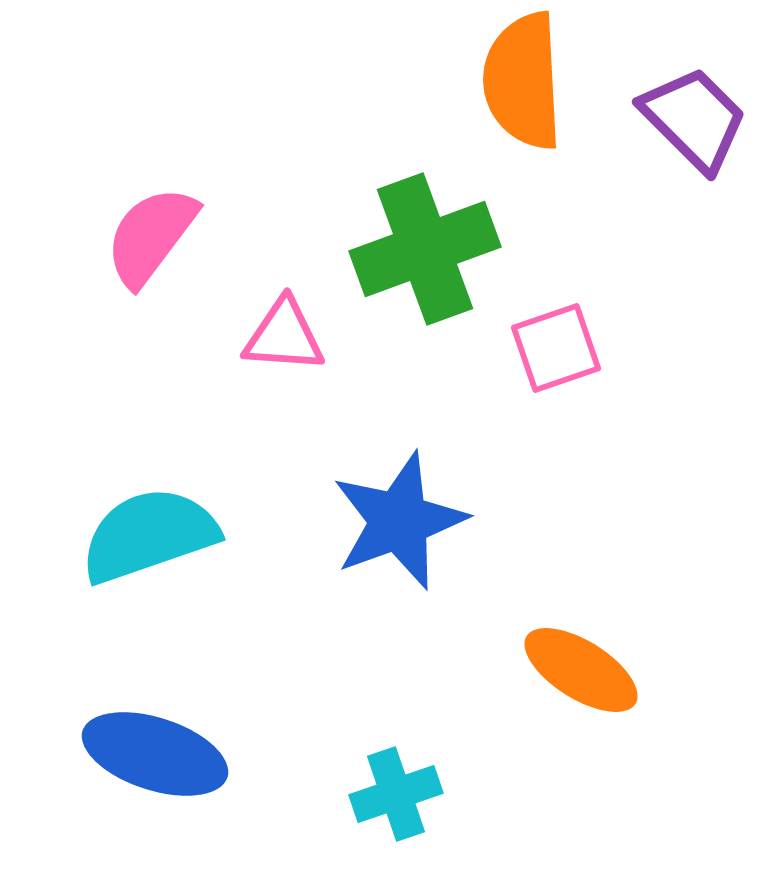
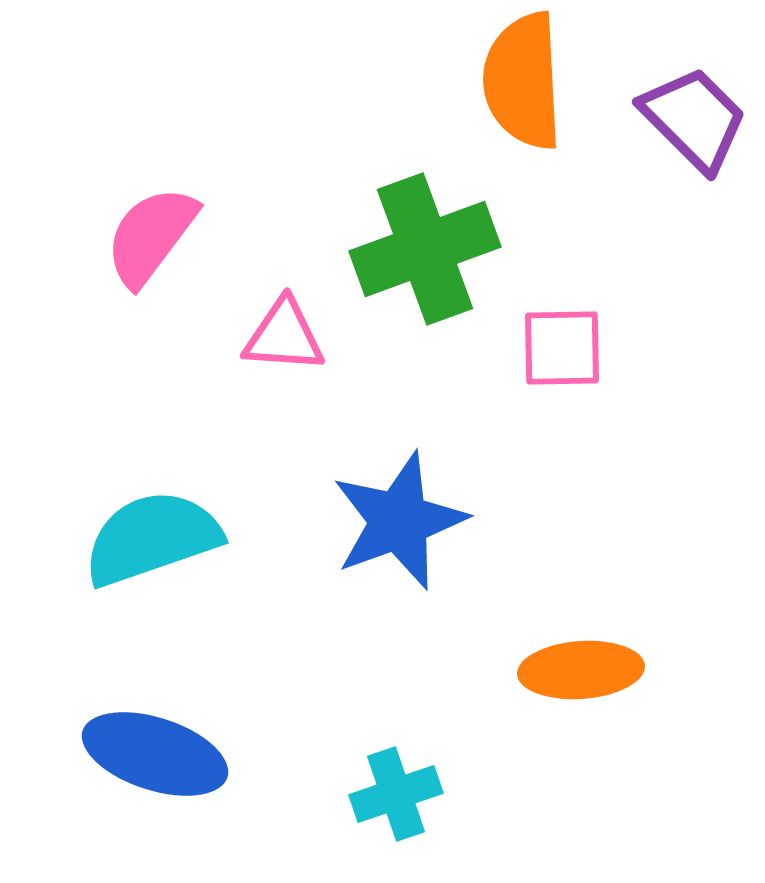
pink square: moved 6 px right; rotated 18 degrees clockwise
cyan semicircle: moved 3 px right, 3 px down
orange ellipse: rotated 36 degrees counterclockwise
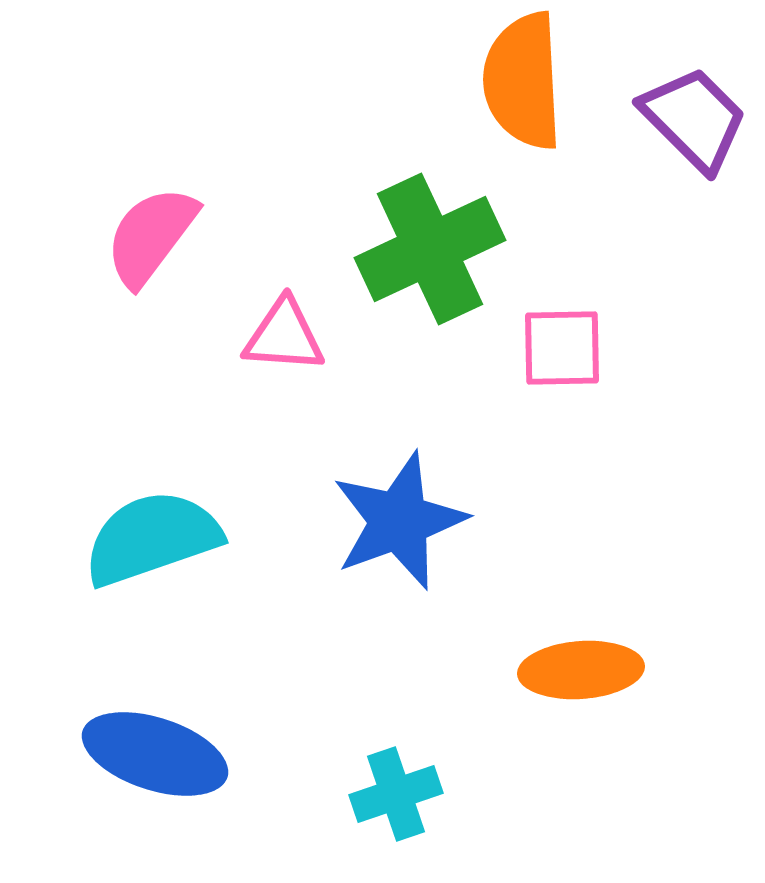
green cross: moved 5 px right; rotated 5 degrees counterclockwise
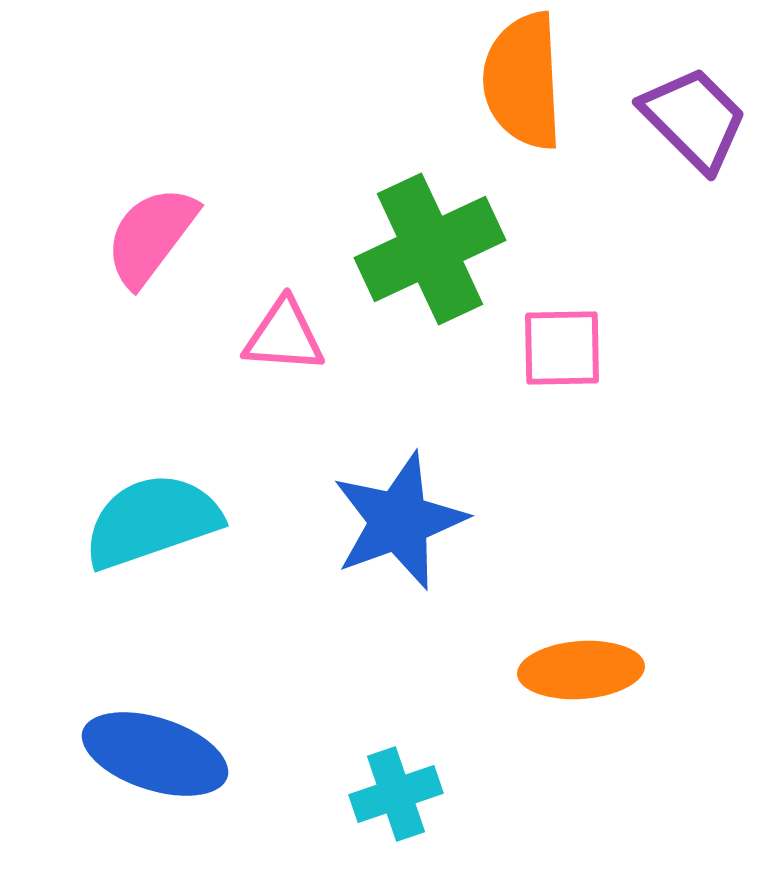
cyan semicircle: moved 17 px up
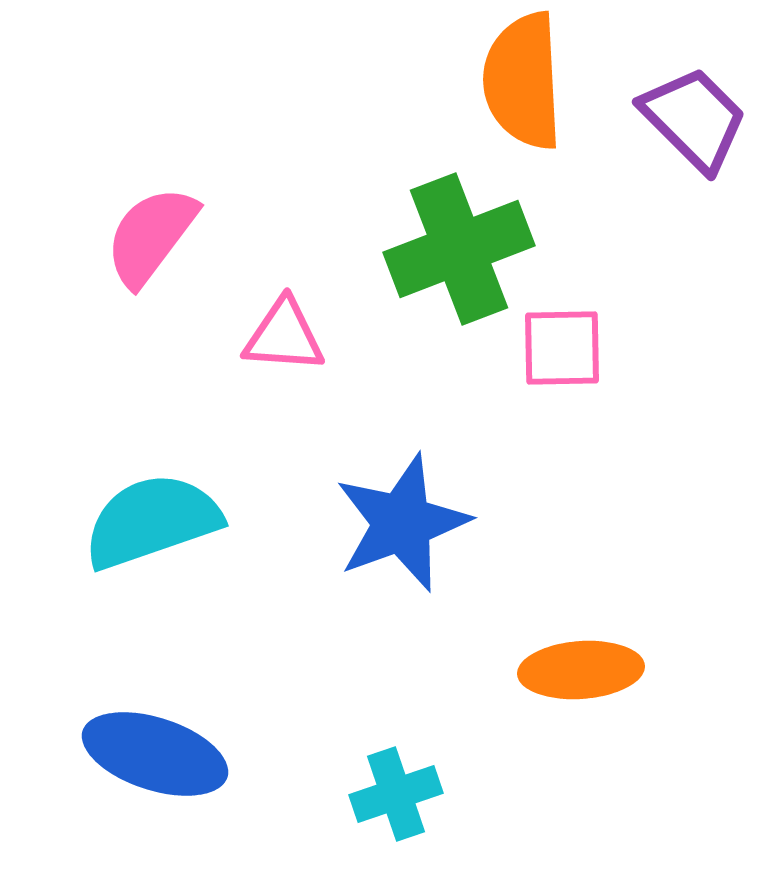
green cross: moved 29 px right; rotated 4 degrees clockwise
blue star: moved 3 px right, 2 px down
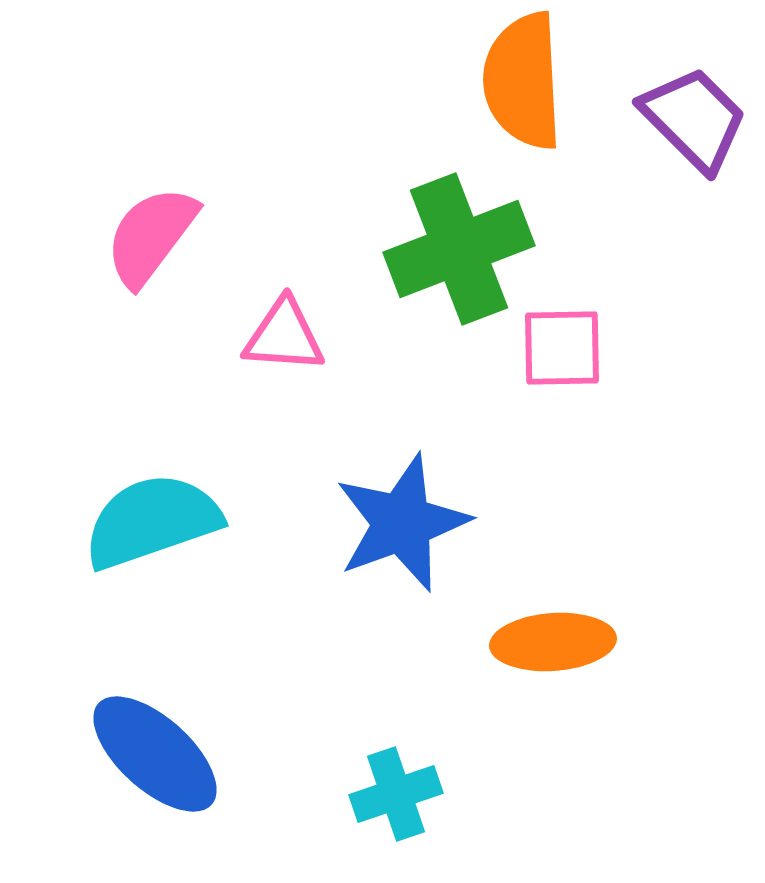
orange ellipse: moved 28 px left, 28 px up
blue ellipse: rotated 24 degrees clockwise
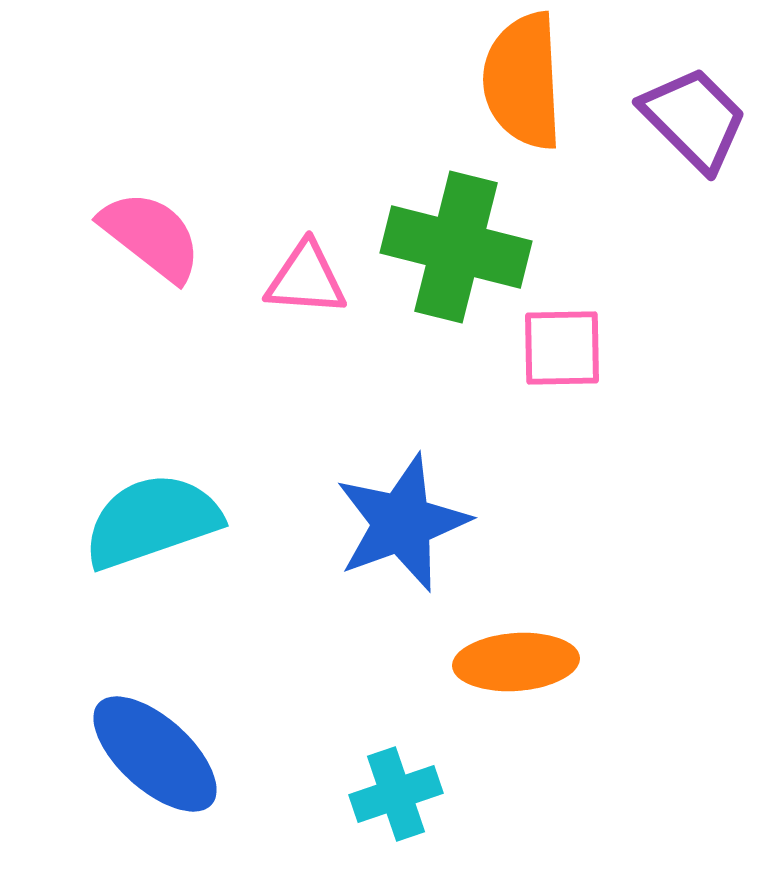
pink semicircle: rotated 91 degrees clockwise
green cross: moved 3 px left, 2 px up; rotated 35 degrees clockwise
pink triangle: moved 22 px right, 57 px up
orange ellipse: moved 37 px left, 20 px down
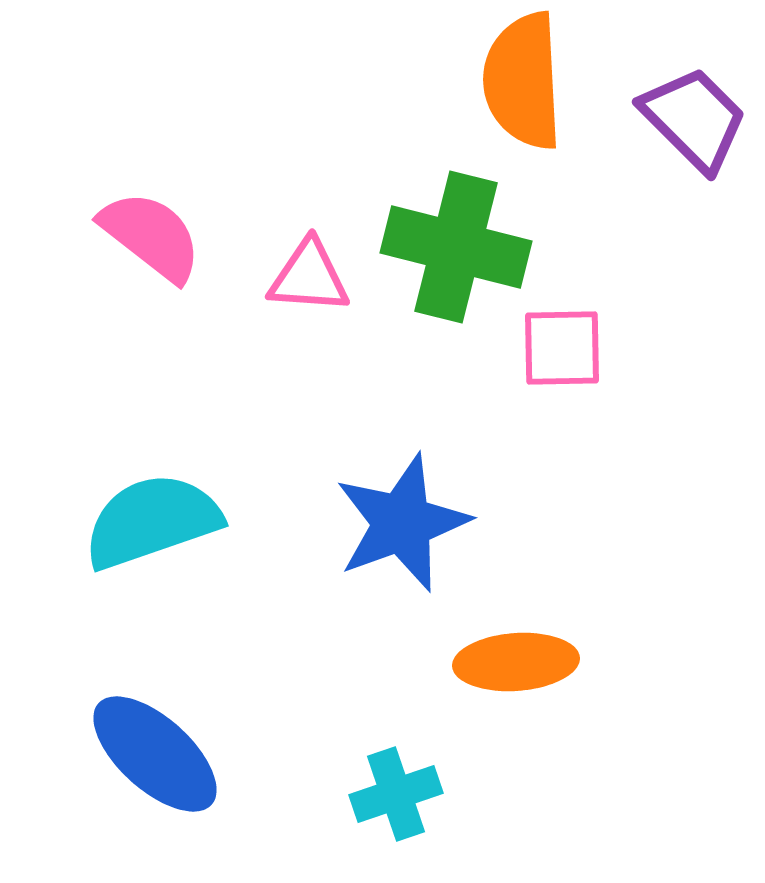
pink triangle: moved 3 px right, 2 px up
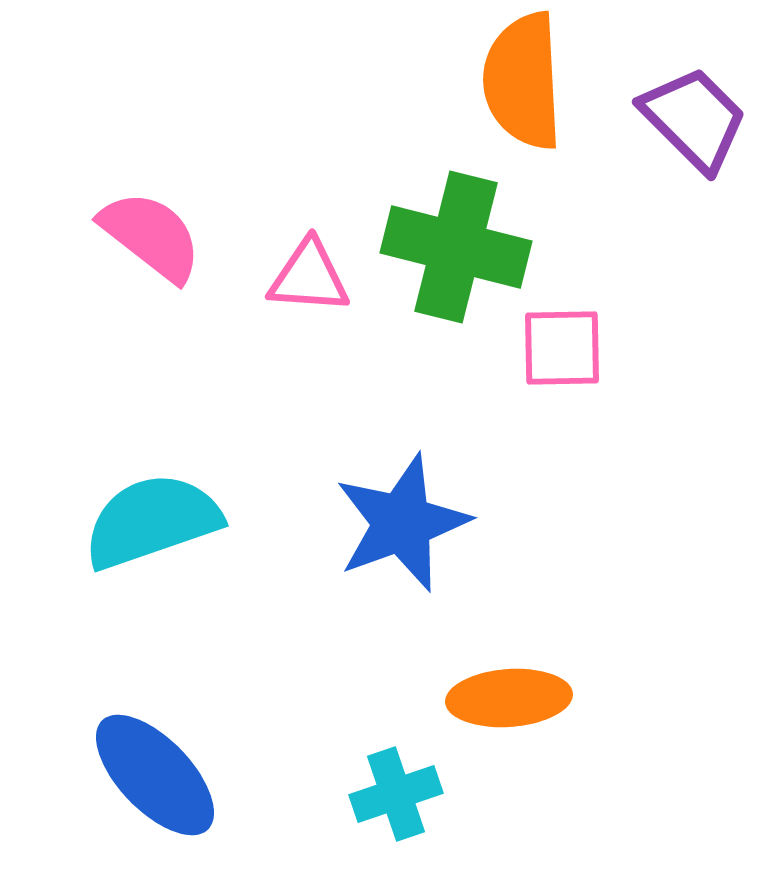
orange ellipse: moved 7 px left, 36 px down
blue ellipse: moved 21 px down; rotated 4 degrees clockwise
